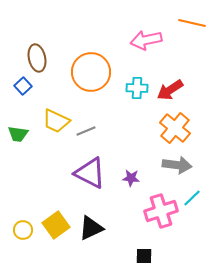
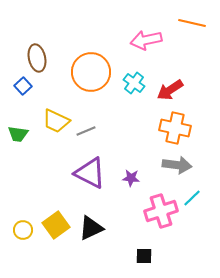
cyan cross: moved 3 px left, 5 px up; rotated 35 degrees clockwise
orange cross: rotated 28 degrees counterclockwise
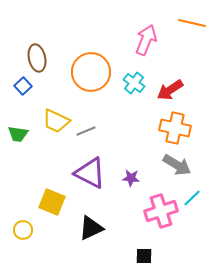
pink arrow: rotated 124 degrees clockwise
gray arrow: rotated 24 degrees clockwise
yellow square: moved 4 px left, 23 px up; rotated 32 degrees counterclockwise
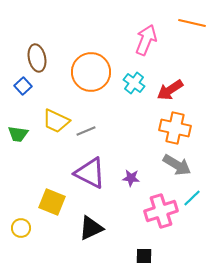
yellow circle: moved 2 px left, 2 px up
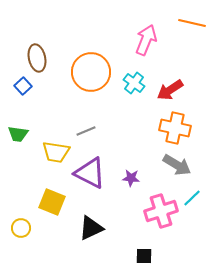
yellow trapezoid: moved 31 px down; rotated 16 degrees counterclockwise
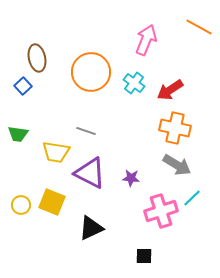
orange line: moved 7 px right, 4 px down; rotated 16 degrees clockwise
gray line: rotated 42 degrees clockwise
yellow circle: moved 23 px up
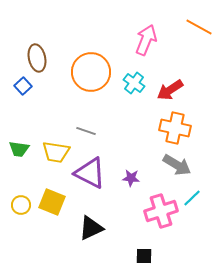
green trapezoid: moved 1 px right, 15 px down
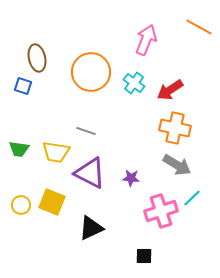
blue square: rotated 30 degrees counterclockwise
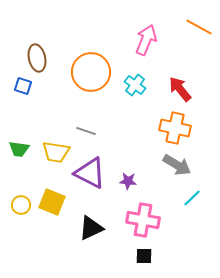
cyan cross: moved 1 px right, 2 px down
red arrow: moved 10 px right, 1 px up; rotated 84 degrees clockwise
purple star: moved 3 px left, 3 px down
pink cross: moved 18 px left, 9 px down; rotated 28 degrees clockwise
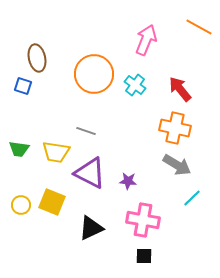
orange circle: moved 3 px right, 2 px down
